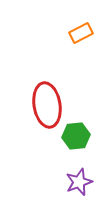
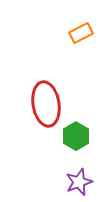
red ellipse: moved 1 px left, 1 px up
green hexagon: rotated 24 degrees counterclockwise
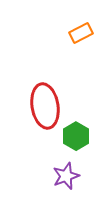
red ellipse: moved 1 px left, 2 px down
purple star: moved 13 px left, 6 px up
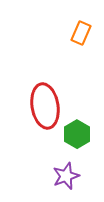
orange rectangle: rotated 40 degrees counterclockwise
green hexagon: moved 1 px right, 2 px up
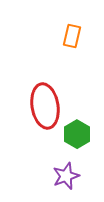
orange rectangle: moved 9 px left, 3 px down; rotated 10 degrees counterclockwise
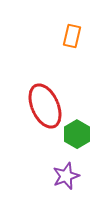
red ellipse: rotated 15 degrees counterclockwise
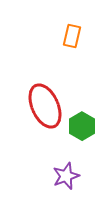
green hexagon: moved 5 px right, 8 px up
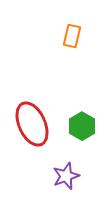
red ellipse: moved 13 px left, 18 px down
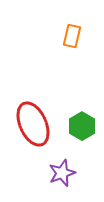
red ellipse: moved 1 px right
purple star: moved 4 px left, 3 px up
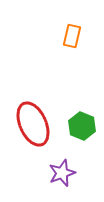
green hexagon: rotated 8 degrees counterclockwise
